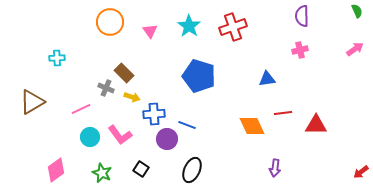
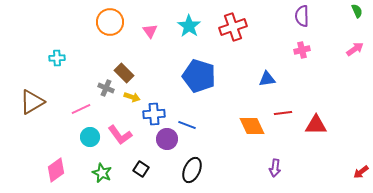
pink cross: moved 2 px right
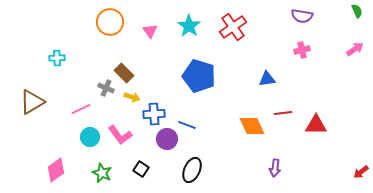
purple semicircle: rotated 80 degrees counterclockwise
red cross: rotated 16 degrees counterclockwise
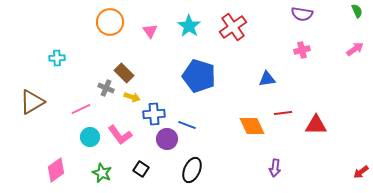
purple semicircle: moved 2 px up
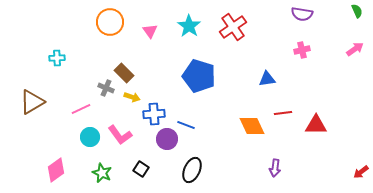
blue line: moved 1 px left
